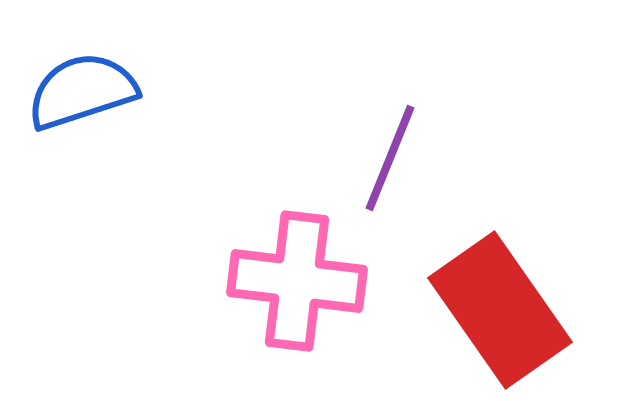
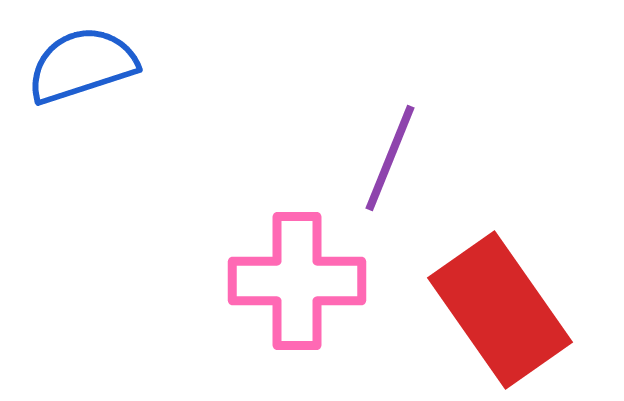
blue semicircle: moved 26 px up
pink cross: rotated 7 degrees counterclockwise
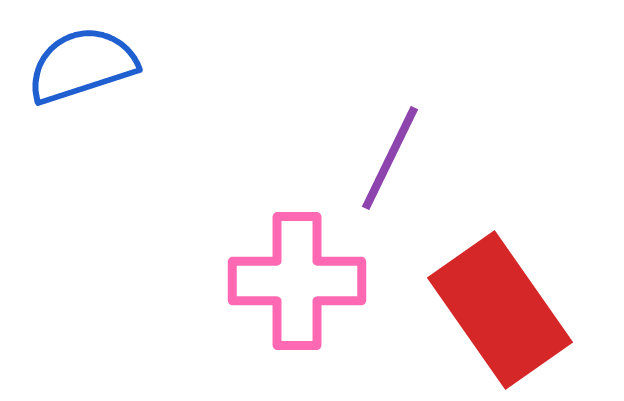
purple line: rotated 4 degrees clockwise
